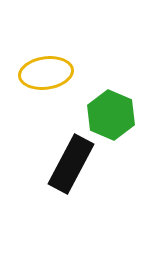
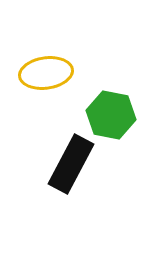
green hexagon: rotated 12 degrees counterclockwise
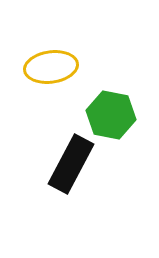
yellow ellipse: moved 5 px right, 6 px up
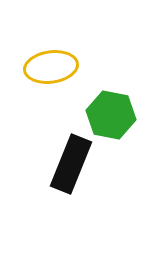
black rectangle: rotated 6 degrees counterclockwise
